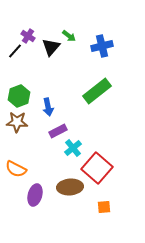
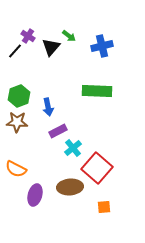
green rectangle: rotated 40 degrees clockwise
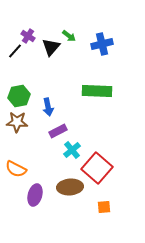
blue cross: moved 2 px up
green hexagon: rotated 10 degrees clockwise
cyan cross: moved 1 px left, 2 px down
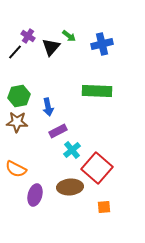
black line: moved 1 px down
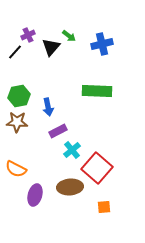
purple cross: moved 1 px up; rotated 32 degrees clockwise
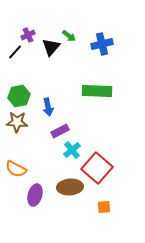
purple rectangle: moved 2 px right
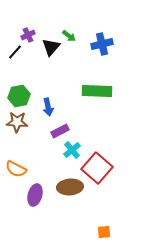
orange square: moved 25 px down
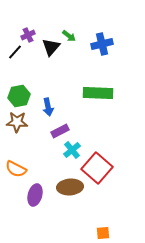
green rectangle: moved 1 px right, 2 px down
orange square: moved 1 px left, 1 px down
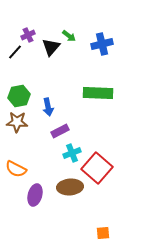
cyan cross: moved 3 px down; rotated 18 degrees clockwise
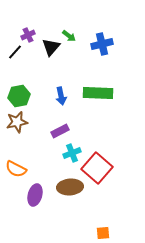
blue arrow: moved 13 px right, 11 px up
brown star: rotated 15 degrees counterclockwise
